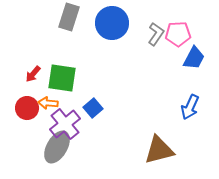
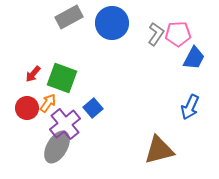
gray rectangle: rotated 44 degrees clockwise
green square: rotated 12 degrees clockwise
orange arrow: rotated 120 degrees clockwise
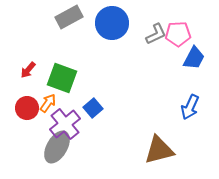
gray L-shape: rotated 30 degrees clockwise
red arrow: moved 5 px left, 4 px up
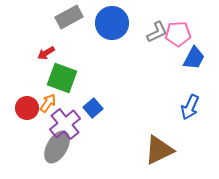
gray L-shape: moved 1 px right, 2 px up
red arrow: moved 18 px right, 17 px up; rotated 18 degrees clockwise
brown triangle: rotated 12 degrees counterclockwise
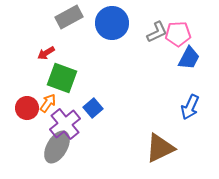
blue trapezoid: moved 5 px left
brown triangle: moved 1 px right, 2 px up
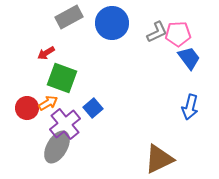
blue trapezoid: rotated 65 degrees counterclockwise
orange arrow: rotated 24 degrees clockwise
blue arrow: rotated 10 degrees counterclockwise
brown triangle: moved 1 px left, 11 px down
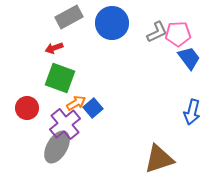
red arrow: moved 8 px right, 5 px up; rotated 12 degrees clockwise
green square: moved 2 px left
orange arrow: moved 28 px right
blue arrow: moved 2 px right, 5 px down
brown triangle: rotated 8 degrees clockwise
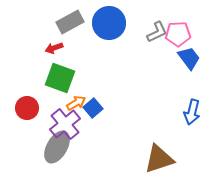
gray rectangle: moved 1 px right, 5 px down
blue circle: moved 3 px left
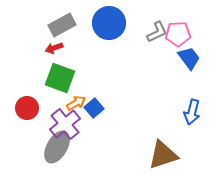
gray rectangle: moved 8 px left, 3 px down
blue square: moved 1 px right
brown triangle: moved 4 px right, 4 px up
